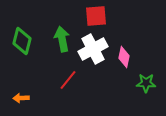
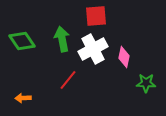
green diamond: rotated 48 degrees counterclockwise
orange arrow: moved 2 px right
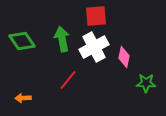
white cross: moved 1 px right, 2 px up
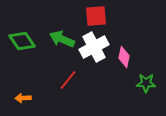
green arrow: rotated 55 degrees counterclockwise
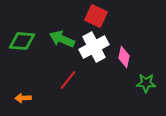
red square: rotated 30 degrees clockwise
green diamond: rotated 52 degrees counterclockwise
